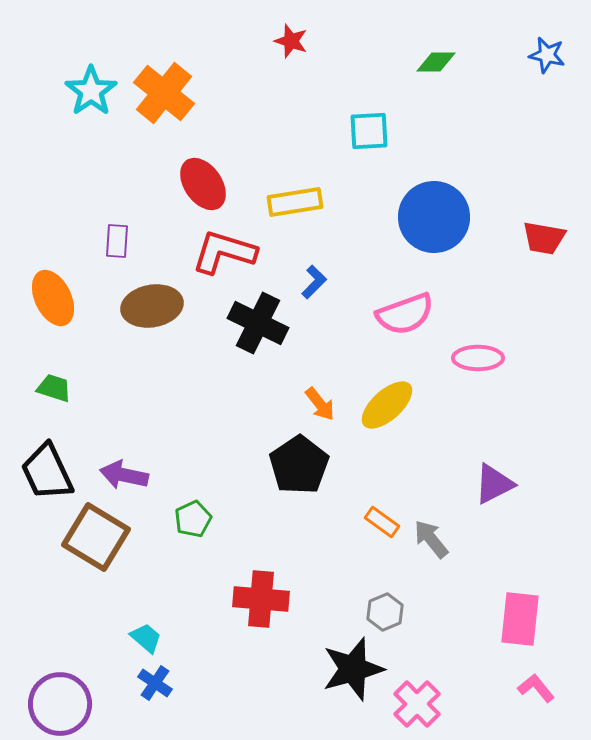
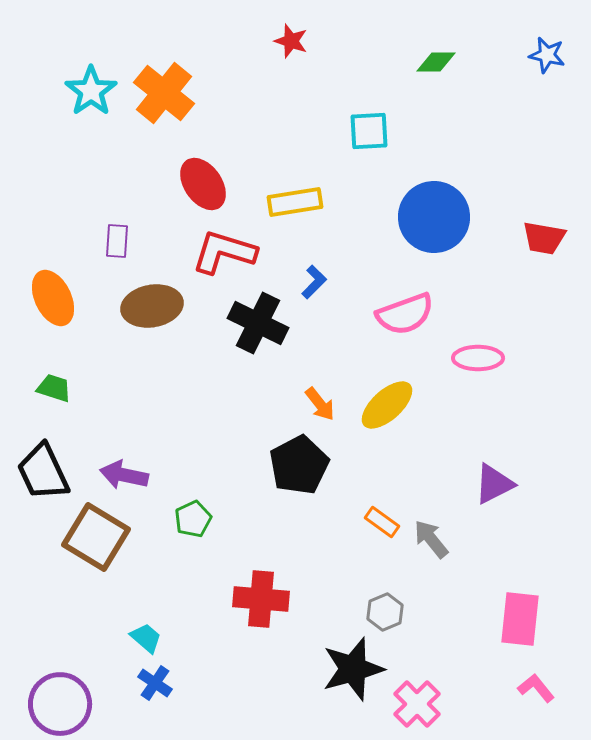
black pentagon: rotated 6 degrees clockwise
black trapezoid: moved 4 px left
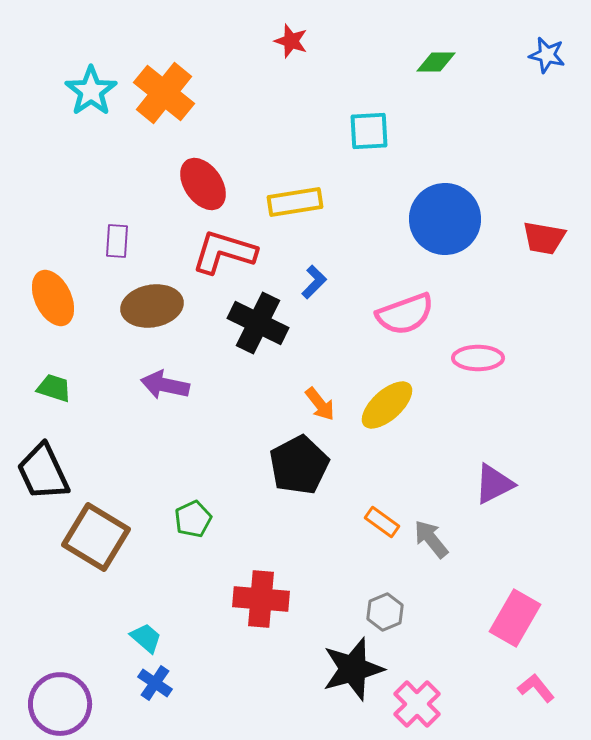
blue circle: moved 11 px right, 2 px down
purple arrow: moved 41 px right, 90 px up
pink rectangle: moved 5 px left, 1 px up; rotated 24 degrees clockwise
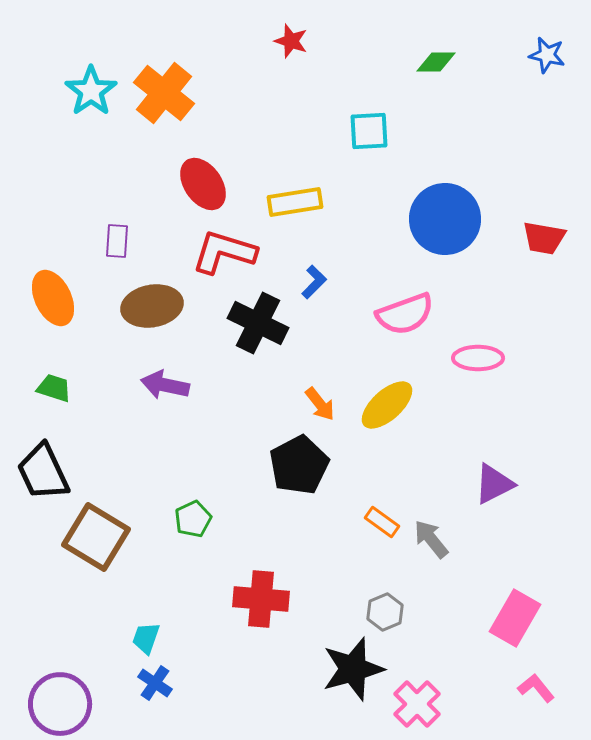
cyan trapezoid: rotated 112 degrees counterclockwise
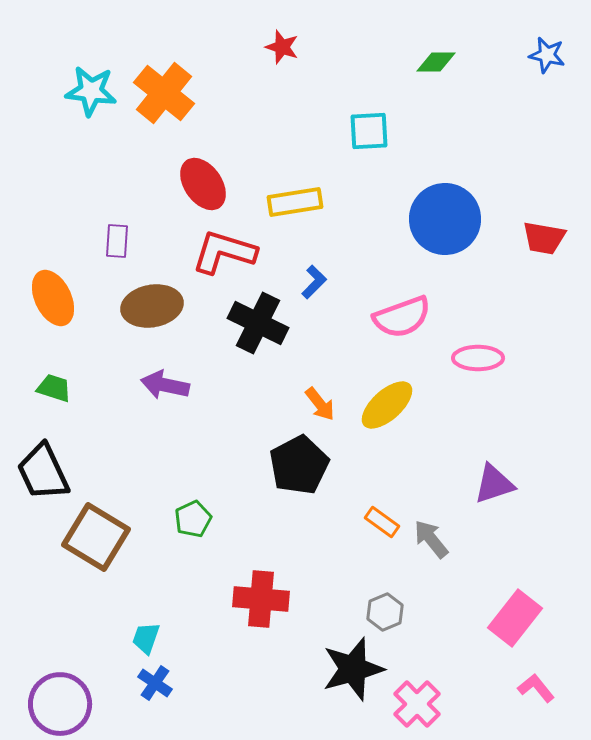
red star: moved 9 px left, 6 px down
cyan star: rotated 30 degrees counterclockwise
pink semicircle: moved 3 px left, 3 px down
purple triangle: rotated 9 degrees clockwise
pink rectangle: rotated 8 degrees clockwise
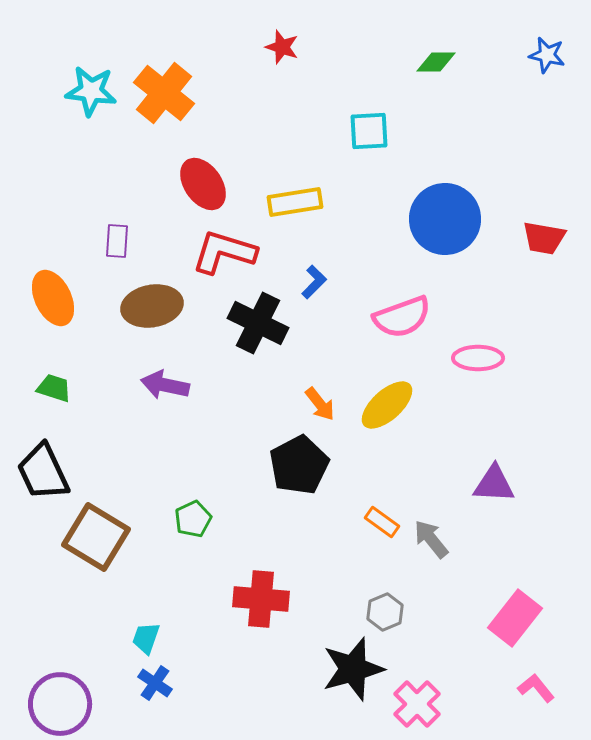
purple triangle: rotated 21 degrees clockwise
